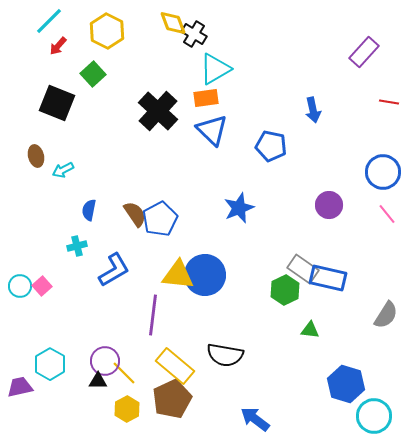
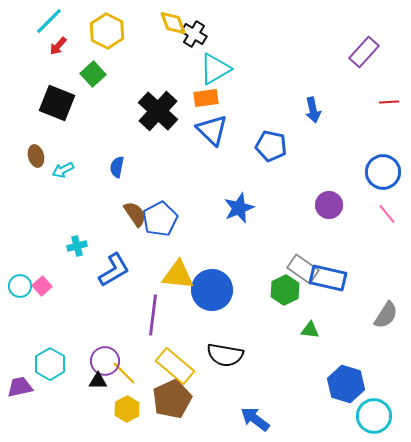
red line at (389, 102): rotated 12 degrees counterclockwise
blue semicircle at (89, 210): moved 28 px right, 43 px up
blue circle at (205, 275): moved 7 px right, 15 px down
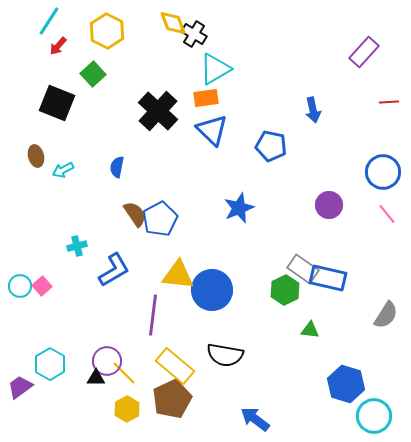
cyan line at (49, 21): rotated 12 degrees counterclockwise
purple circle at (105, 361): moved 2 px right
black triangle at (98, 381): moved 2 px left, 3 px up
purple trapezoid at (20, 387): rotated 24 degrees counterclockwise
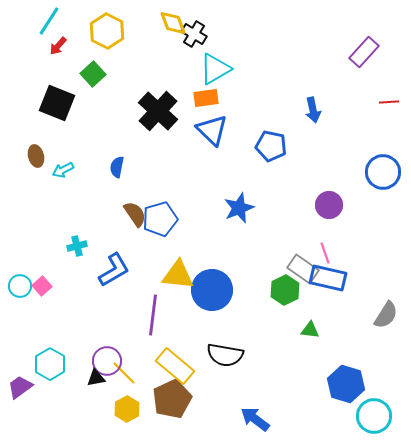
pink line at (387, 214): moved 62 px left, 39 px down; rotated 20 degrees clockwise
blue pentagon at (160, 219): rotated 12 degrees clockwise
black triangle at (96, 378): rotated 12 degrees counterclockwise
